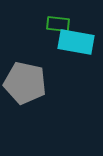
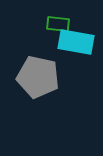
gray pentagon: moved 13 px right, 6 px up
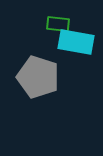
gray pentagon: rotated 6 degrees clockwise
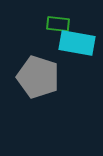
cyan rectangle: moved 1 px right, 1 px down
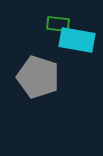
cyan rectangle: moved 3 px up
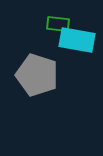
gray pentagon: moved 1 px left, 2 px up
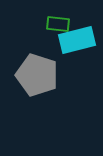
cyan rectangle: rotated 24 degrees counterclockwise
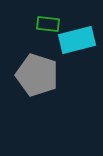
green rectangle: moved 10 px left
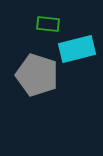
cyan rectangle: moved 9 px down
